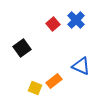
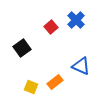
red square: moved 2 px left, 3 px down
orange rectangle: moved 1 px right, 1 px down
yellow square: moved 4 px left, 1 px up
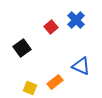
yellow square: moved 1 px left, 1 px down
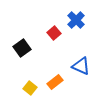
red square: moved 3 px right, 6 px down
yellow square: rotated 16 degrees clockwise
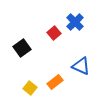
blue cross: moved 1 px left, 2 px down
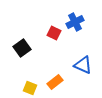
blue cross: rotated 18 degrees clockwise
red square: rotated 24 degrees counterclockwise
blue triangle: moved 2 px right, 1 px up
yellow square: rotated 16 degrees counterclockwise
